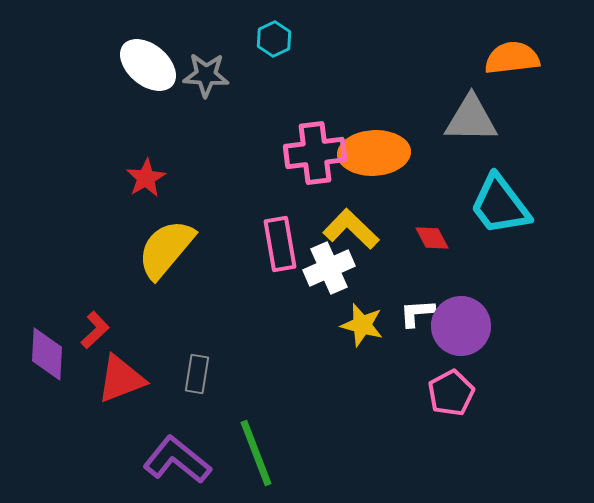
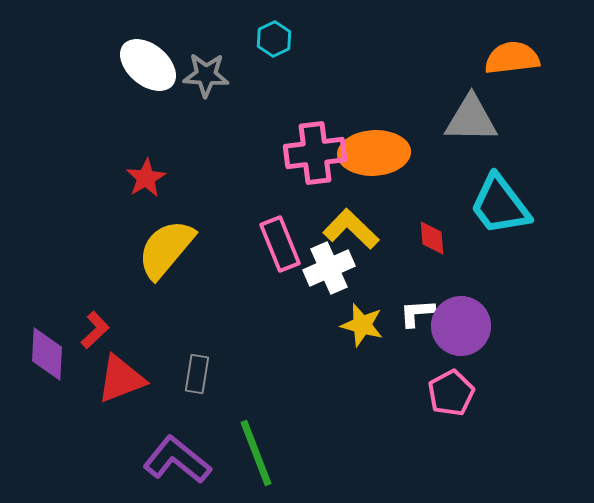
red diamond: rotated 24 degrees clockwise
pink rectangle: rotated 12 degrees counterclockwise
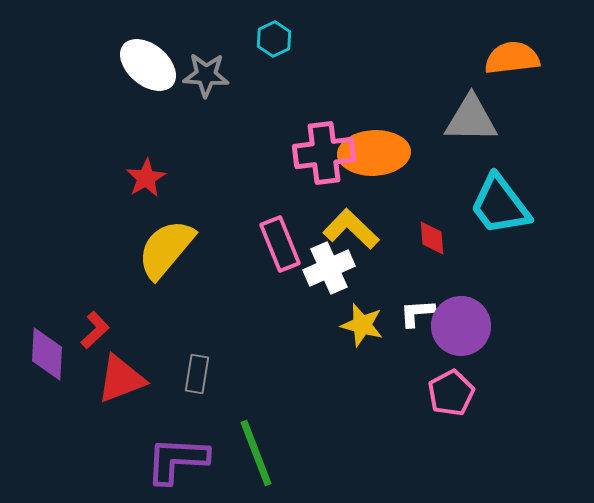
pink cross: moved 9 px right
purple L-shape: rotated 36 degrees counterclockwise
